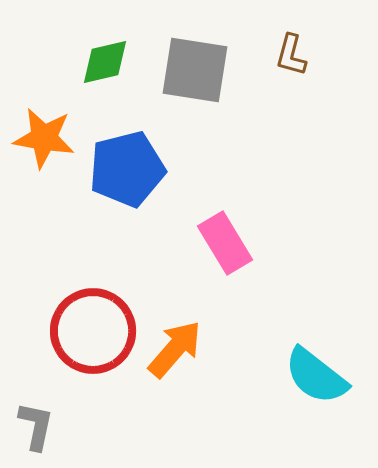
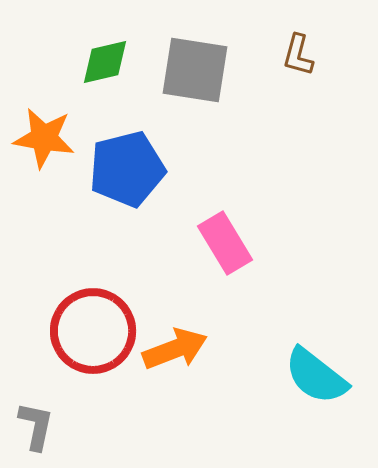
brown L-shape: moved 7 px right
orange arrow: rotated 28 degrees clockwise
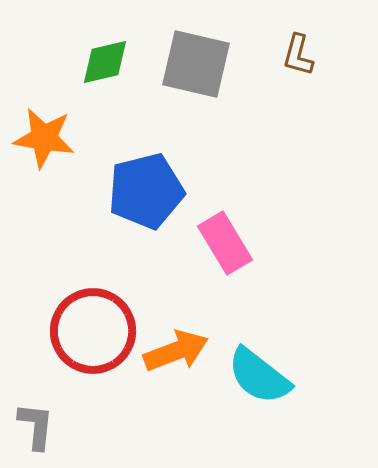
gray square: moved 1 px right, 6 px up; rotated 4 degrees clockwise
blue pentagon: moved 19 px right, 22 px down
orange arrow: moved 1 px right, 2 px down
cyan semicircle: moved 57 px left
gray L-shape: rotated 6 degrees counterclockwise
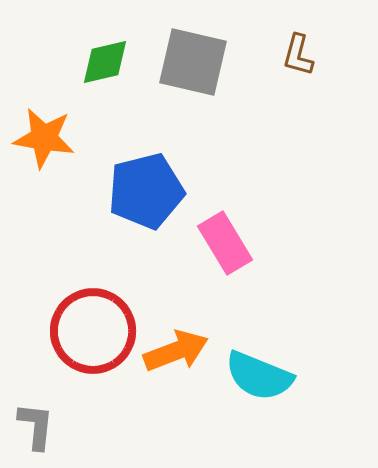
gray square: moved 3 px left, 2 px up
cyan semicircle: rotated 16 degrees counterclockwise
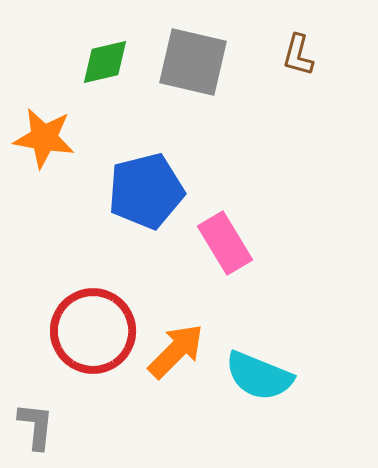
orange arrow: rotated 24 degrees counterclockwise
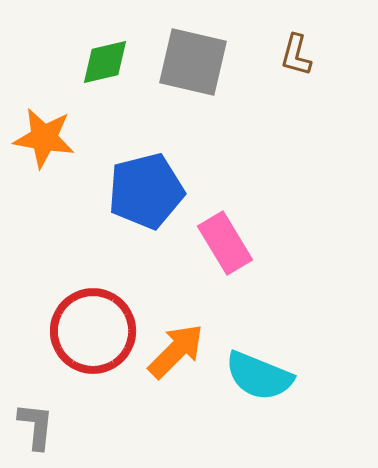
brown L-shape: moved 2 px left
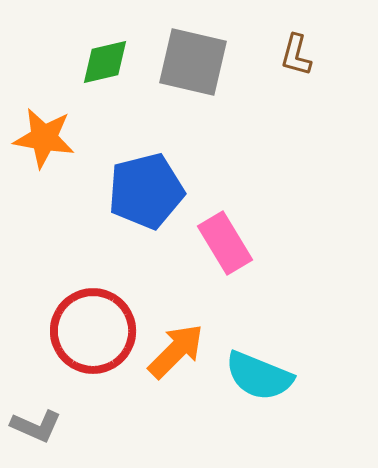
gray L-shape: rotated 108 degrees clockwise
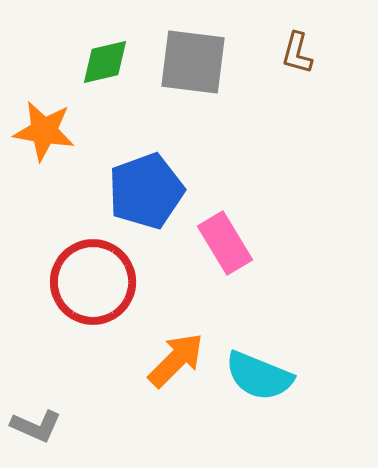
brown L-shape: moved 1 px right, 2 px up
gray square: rotated 6 degrees counterclockwise
orange star: moved 7 px up
blue pentagon: rotated 6 degrees counterclockwise
red circle: moved 49 px up
orange arrow: moved 9 px down
